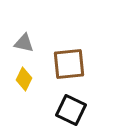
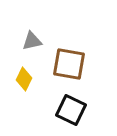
gray triangle: moved 8 px right, 2 px up; rotated 25 degrees counterclockwise
brown square: rotated 16 degrees clockwise
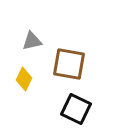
black square: moved 5 px right, 1 px up
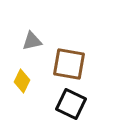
yellow diamond: moved 2 px left, 2 px down
black square: moved 5 px left, 5 px up
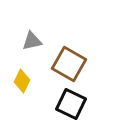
brown square: rotated 20 degrees clockwise
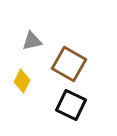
black square: moved 1 px down
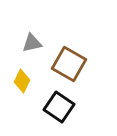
gray triangle: moved 2 px down
black square: moved 12 px left, 2 px down; rotated 8 degrees clockwise
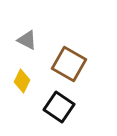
gray triangle: moved 5 px left, 3 px up; rotated 40 degrees clockwise
